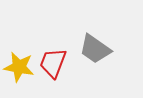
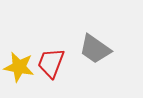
red trapezoid: moved 2 px left
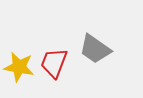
red trapezoid: moved 3 px right
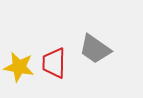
red trapezoid: rotated 20 degrees counterclockwise
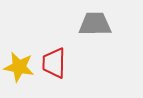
gray trapezoid: moved 25 px up; rotated 144 degrees clockwise
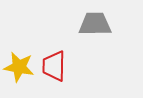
red trapezoid: moved 3 px down
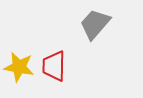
gray trapezoid: rotated 48 degrees counterclockwise
